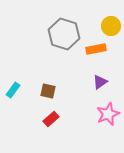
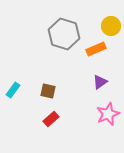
orange rectangle: rotated 12 degrees counterclockwise
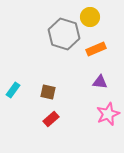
yellow circle: moved 21 px left, 9 px up
purple triangle: rotated 42 degrees clockwise
brown square: moved 1 px down
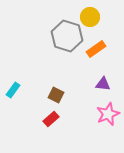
gray hexagon: moved 3 px right, 2 px down
orange rectangle: rotated 12 degrees counterclockwise
purple triangle: moved 3 px right, 2 px down
brown square: moved 8 px right, 3 px down; rotated 14 degrees clockwise
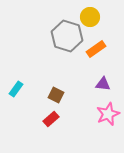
cyan rectangle: moved 3 px right, 1 px up
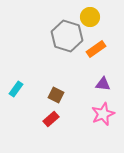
pink star: moved 5 px left
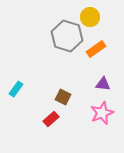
brown square: moved 7 px right, 2 px down
pink star: moved 1 px left, 1 px up
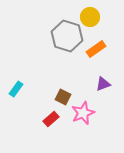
purple triangle: rotated 28 degrees counterclockwise
pink star: moved 19 px left
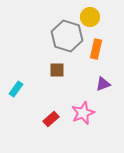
orange rectangle: rotated 42 degrees counterclockwise
brown square: moved 6 px left, 27 px up; rotated 28 degrees counterclockwise
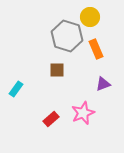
orange rectangle: rotated 36 degrees counterclockwise
